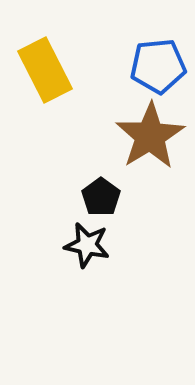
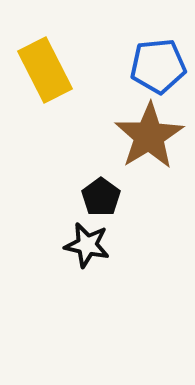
brown star: moved 1 px left
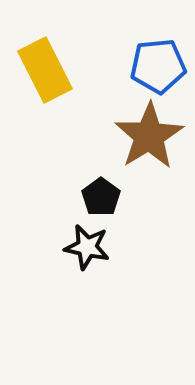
black star: moved 2 px down
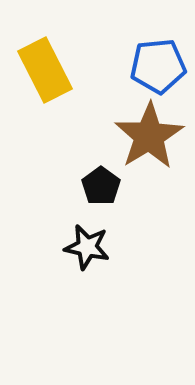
black pentagon: moved 11 px up
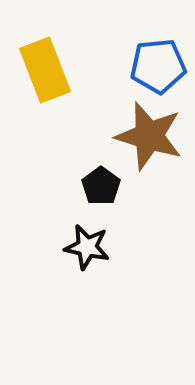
yellow rectangle: rotated 6 degrees clockwise
brown star: rotated 24 degrees counterclockwise
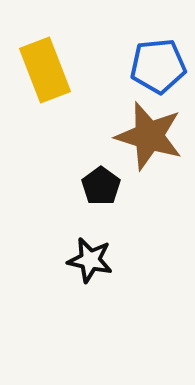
black star: moved 3 px right, 13 px down
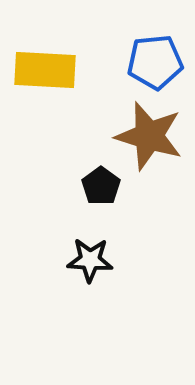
blue pentagon: moved 3 px left, 4 px up
yellow rectangle: rotated 66 degrees counterclockwise
black star: rotated 9 degrees counterclockwise
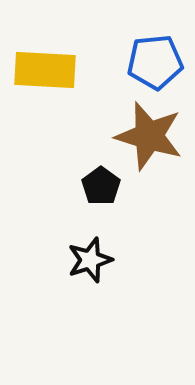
black star: rotated 21 degrees counterclockwise
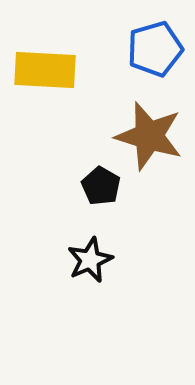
blue pentagon: moved 13 px up; rotated 10 degrees counterclockwise
black pentagon: rotated 6 degrees counterclockwise
black star: rotated 6 degrees counterclockwise
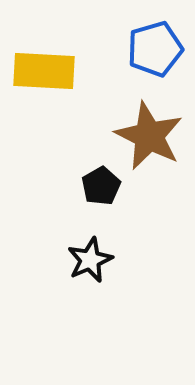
yellow rectangle: moved 1 px left, 1 px down
brown star: rotated 10 degrees clockwise
black pentagon: rotated 12 degrees clockwise
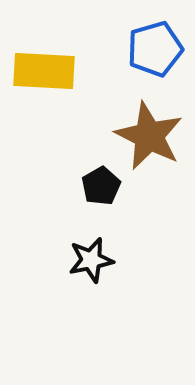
black star: moved 1 px right; rotated 12 degrees clockwise
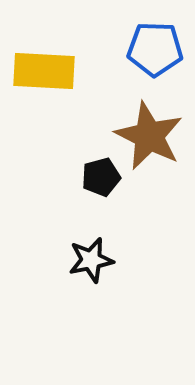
blue pentagon: rotated 18 degrees clockwise
black pentagon: moved 9 px up; rotated 15 degrees clockwise
